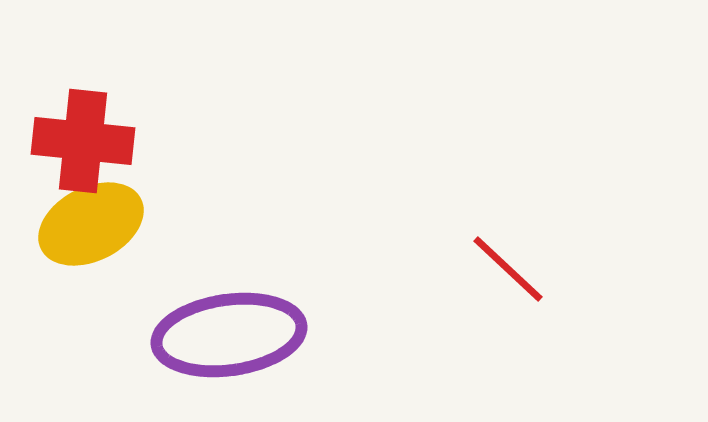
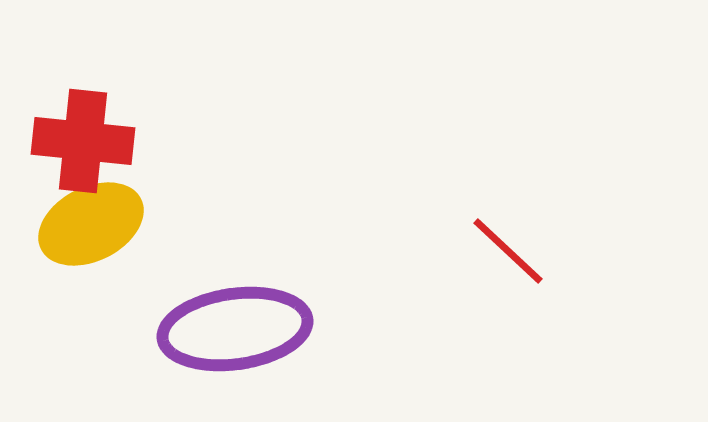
red line: moved 18 px up
purple ellipse: moved 6 px right, 6 px up
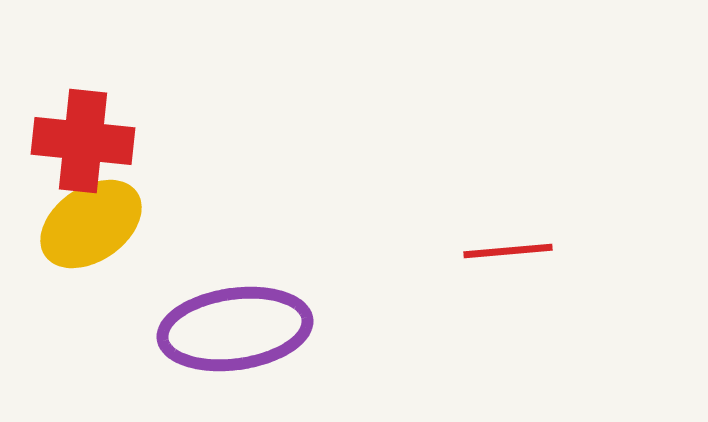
yellow ellipse: rotated 8 degrees counterclockwise
red line: rotated 48 degrees counterclockwise
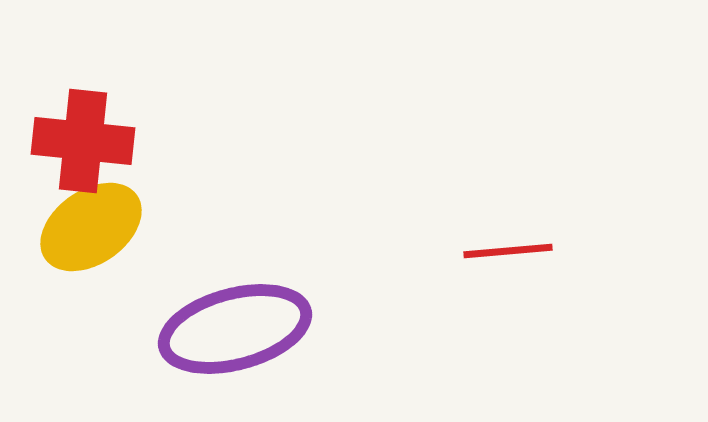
yellow ellipse: moved 3 px down
purple ellipse: rotated 7 degrees counterclockwise
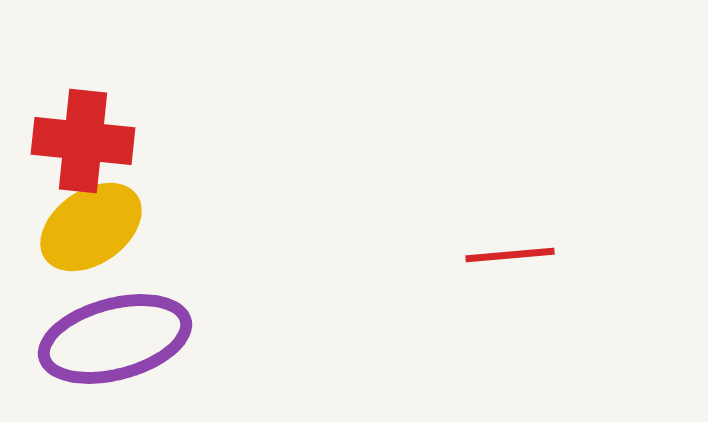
red line: moved 2 px right, 4 px down
purple ellipse: moved 120 px left, 10 px down
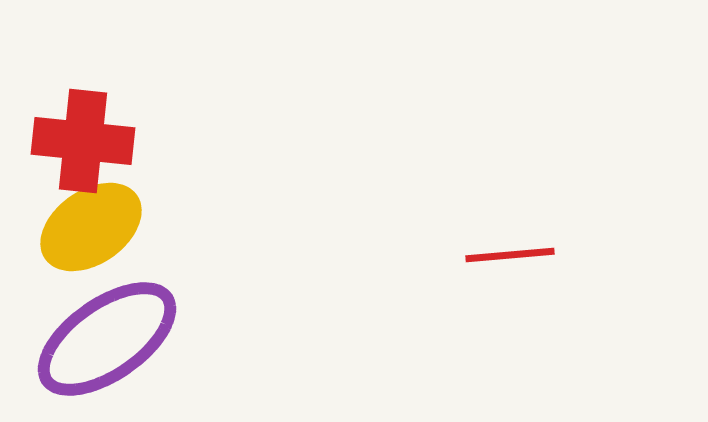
purple ellipse: moved 8 px left; rotated 20 degrees counterclockwise
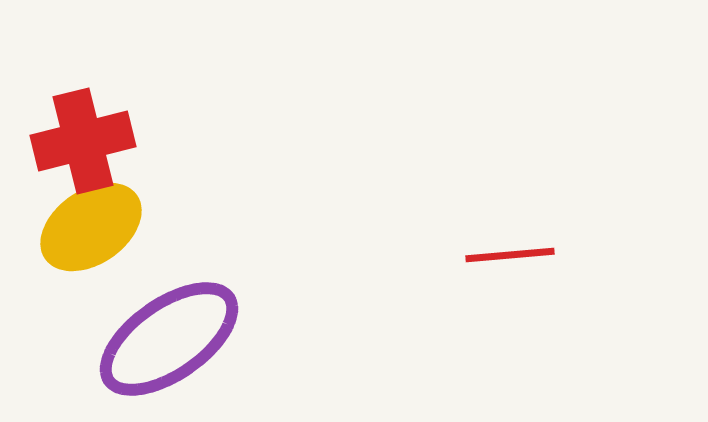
red cross: rotated 20 degrees counterclockwise
purple ellipse: moved 62 px right
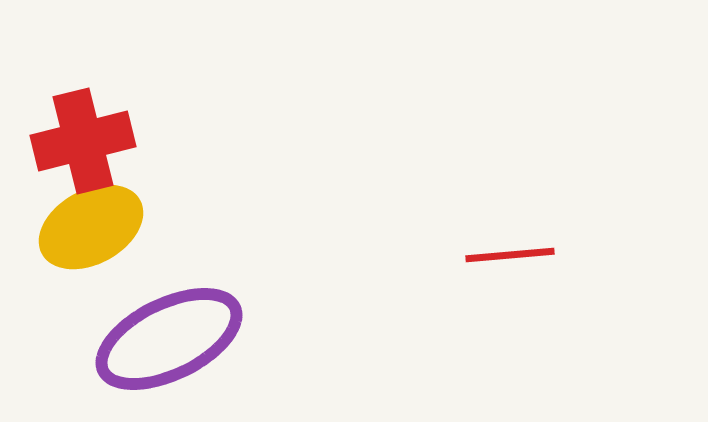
yellow ellipse: rotated 6 degrees clockwise
purple ellipse: rotated 9 degrees clockwise
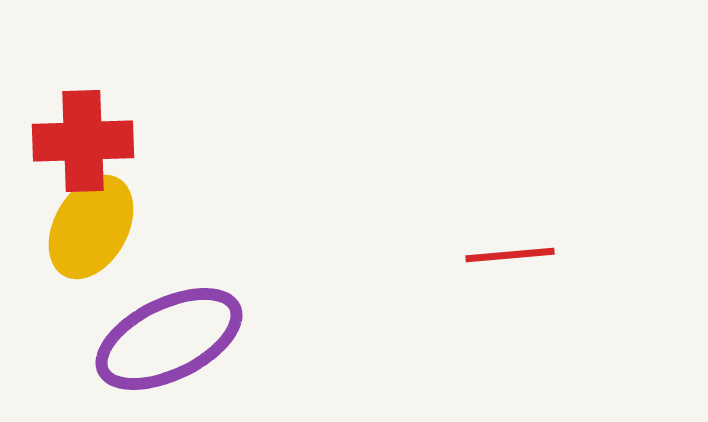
red cross: rotated 12 degrees clockwise
yellow ellipse: rotated 32 degrees counterclockwise
